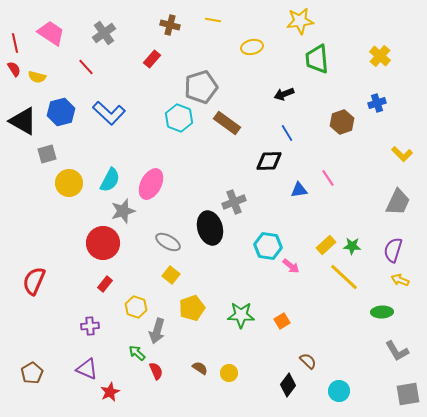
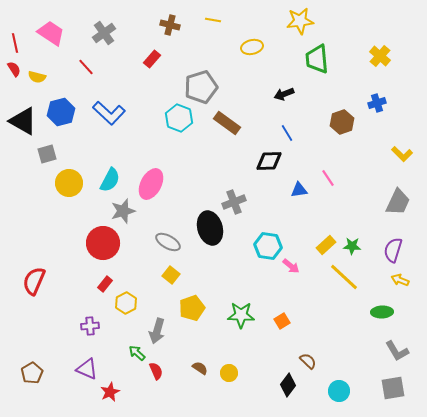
yellow hexagon at (136, 307): moved 10 px left, 4 px up; rotated 15 degrees clockwise
gray square at (408, 394): moved 15 px left, 6 px up
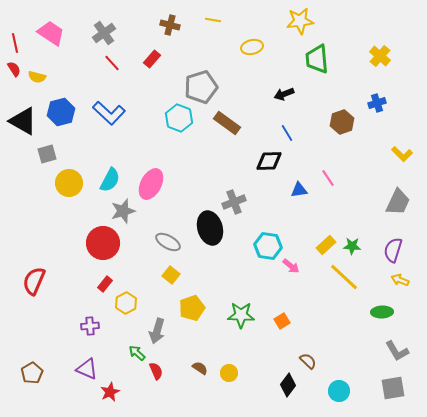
red line at (86, 67): moved 26 px right, 4 px up
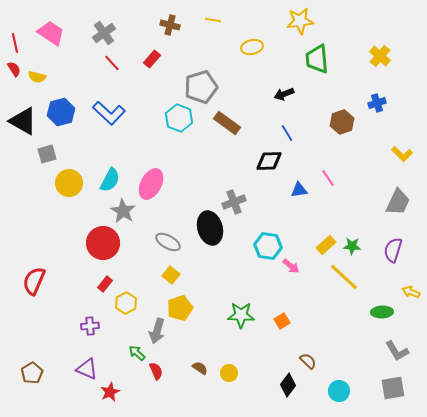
gray star at (123, 211): rotated 25 degrees counterclockwise
yellow arrow at (400, 280): moved 11 px right, 12 px down
yellow pentagon at (192, 308): moved 12 px left
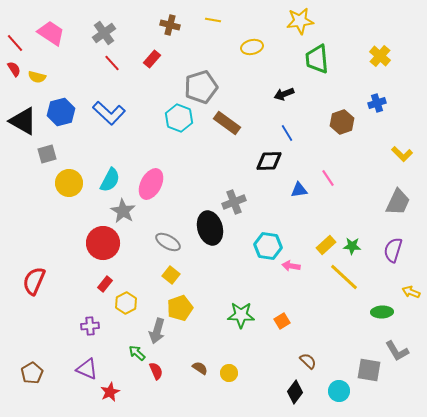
red line at (15, 43): rotated 30 degrees counterclockwise
pink arrow at (291, 266): rotated 150 degrees clockwise
black diamond at (288, 385): moved 7 px right, 7 px down
gray square at (393, 388): moved 24 px left, 18 px up; rotated 20 degrees clockwise
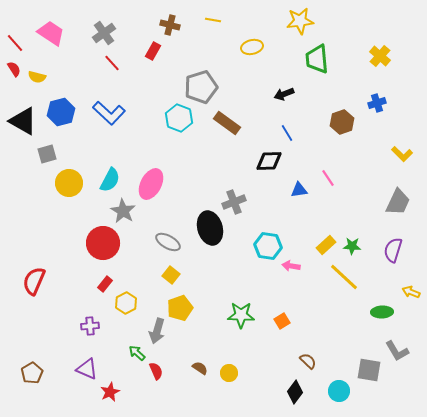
red rectangle at (152, 59): moved 1 px right, 8 px up; rotated 12 degrees counterclockwise
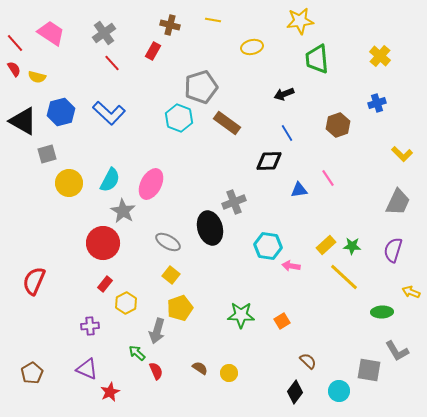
brown hexagon at (342, 122): moved 4 px left, 3 px down
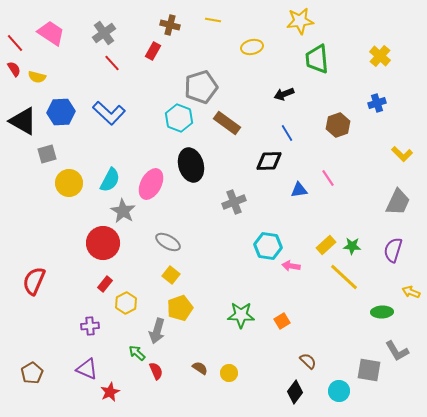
blue hexagon at (61, 112): rotated 12 degrees clockwise
black ellipse at (210, 228): moved 19 px left, 63 px up
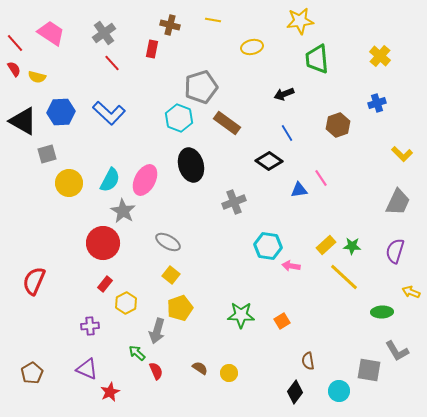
red rectangle at (153, 51): moved 1 px left, 2 px up; rotated 18 degrees counterclockwise
black diamond at (269, 161): rotated 36 degrees clockwise
pink line at (328, 178): moved 7 px left
pink ellipse at (151, 184): moved 6 px left, 4 px up
purple semicircle at (393, 250): moved 2 px right, 1 px down
brown semicircle at (308, 361): rotated 144 degrees counterclockwise
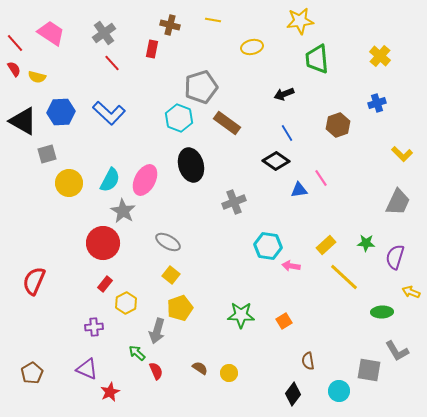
black diamond at (269, 161): moved 7 px right
green star at (352, 246): moved 14 px right, 3 px up
purple semicircle at (395, 251): moved 6 px down
orange square at (282, 321): moved 2 px right
purple cross at (90, 326): moved 4 px right, 1 px down
black diamond at (295, 392): moved 2 px left, 2 px down
